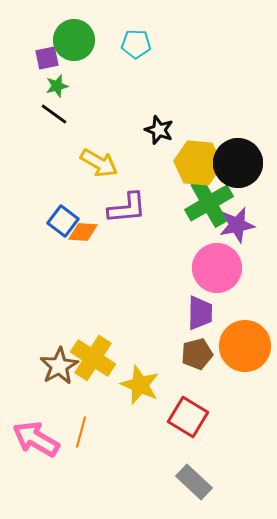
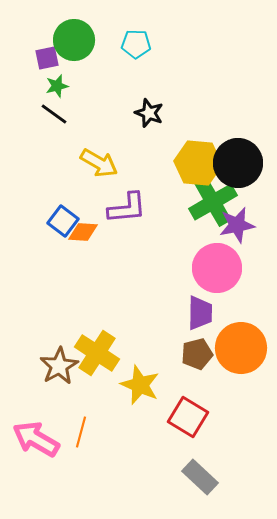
black star: moved 10 px left, 17 px up
green cross: moved 4 px right, 1 px up
orange circle: moved 4 px left, 2 px down
yellow cross: moved 4 px right, 5 px up
gray rectangle: moved 6 px right, 5 px up
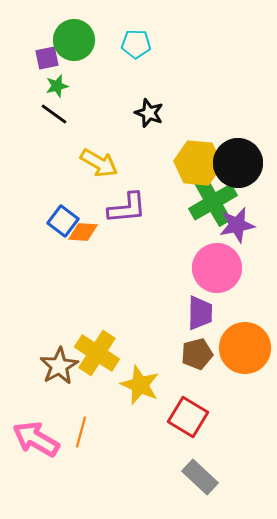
orange circle: moved 4 px right
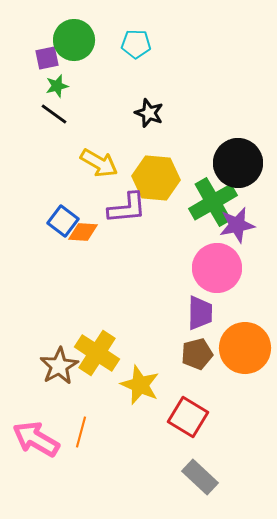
yellow hexagon: moved 42 px left, 15 px down
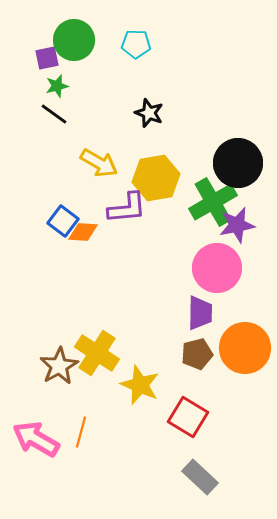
yellow hexagon: rotated 15 degrees counterclockwise
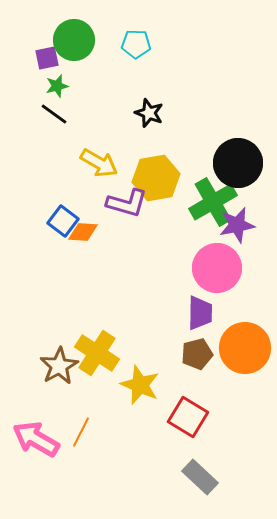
purple L-shape: moved 5 px up; rotated 21 degrees clockwise
orange line: rotated 12 degrees clockwise
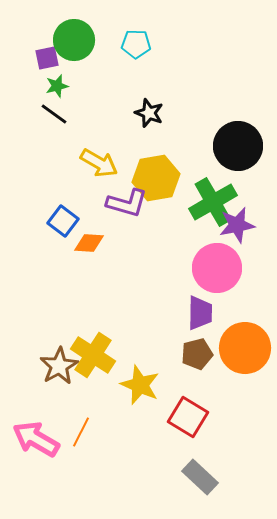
black circle: moved 17 px up
orange diamond: moved 6 px right, 11 px down
yellow cross: moved 4 px left, 2 px down
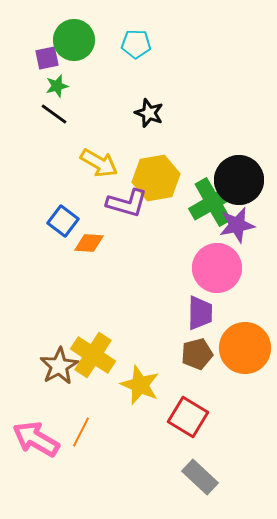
black circle: moved 1 px right, 34 px down
